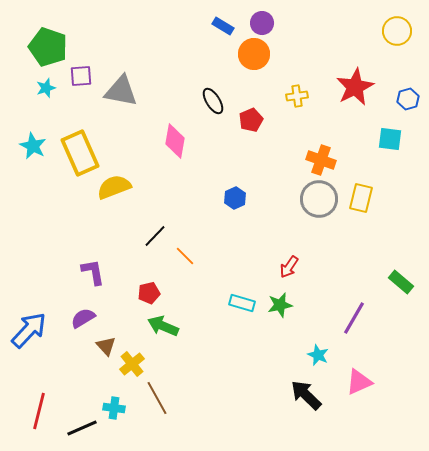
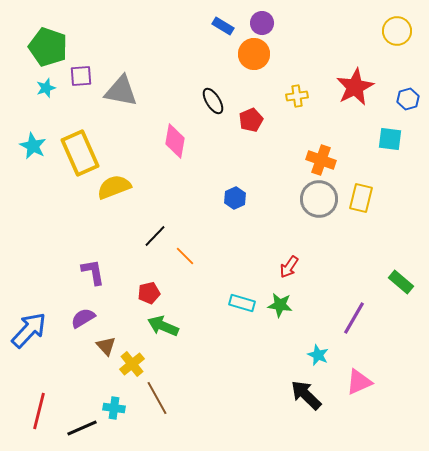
green star at (280, 305): rotated 20 degrees clockwise
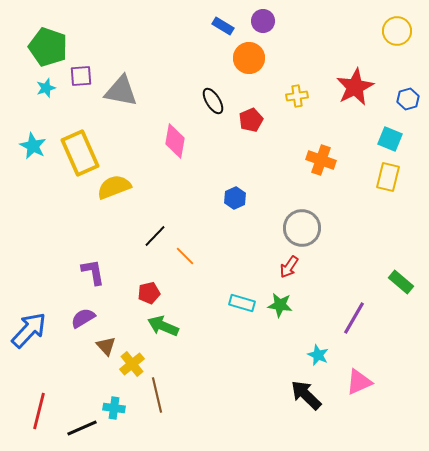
purple circle at (262, 23): moved 1 px right, 2 px up
orange circle at (254, 54): moved 5 px left, 4 px down
cyan square at (390, 139): rotated 15 degrees clockwise
yellow rectangle at (361, 198): moved 27 px right, 21 px up
gray circle at (319, 199): moved 17 px left, 29 px down
brown line at (157, 398): moved 3 px up; rotated 16 degrees clockwise
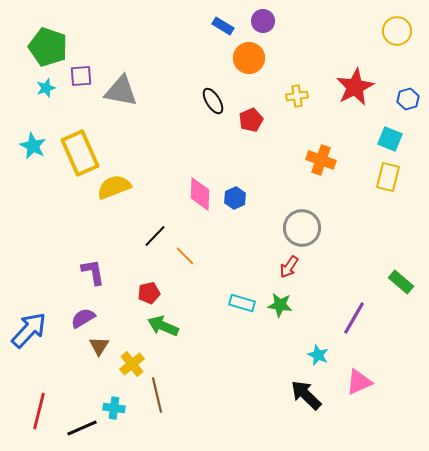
pink diamond at (175, 141): moved 25 px right, 53 px down; rotated 8 degrees counterclockwise
brown triangle at (106, 346): moved 7 px left; rotated 15 degrees clockwise
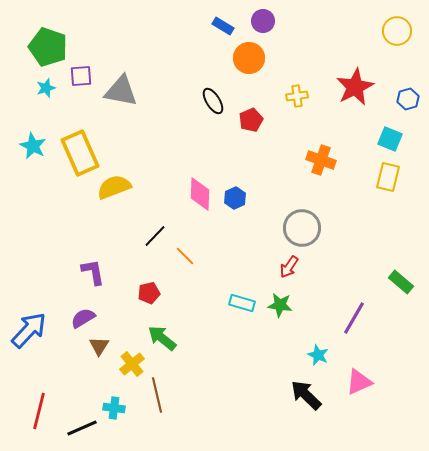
green arrow at (163, 326): moved 1 px left, 12 px down; rotated 16 degrees clockwise
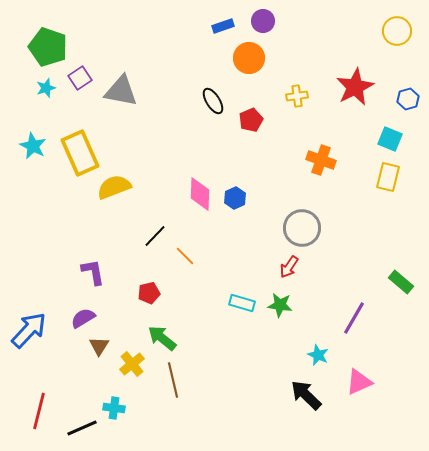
blue rectangle at (223, 26): rotated 50 degrees counterclockwise
purple square at (81, 76): moved 1 px left, 2 px down; rotated 30 degrees counterclockwise
brown line at (157, 395): moved 16 px right, 15 px up
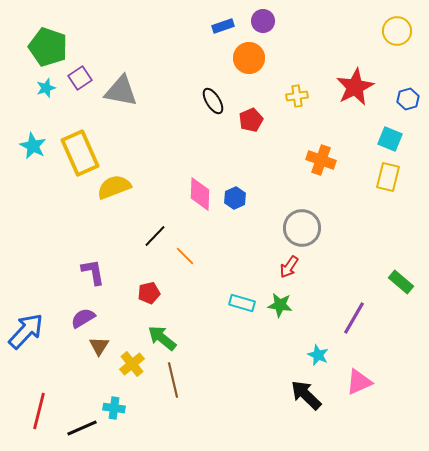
blue arrow at (29, 330): moved 3 px left, 1 px down
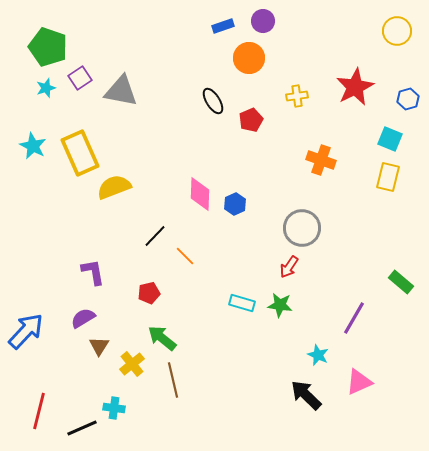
blue hexagon at (235, 198): moved 6 px down
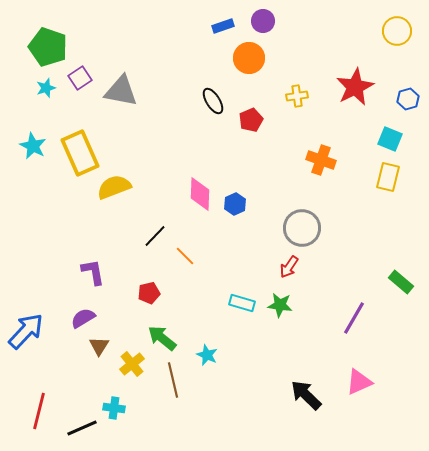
cyan star at (318, 355): moved 111 px left
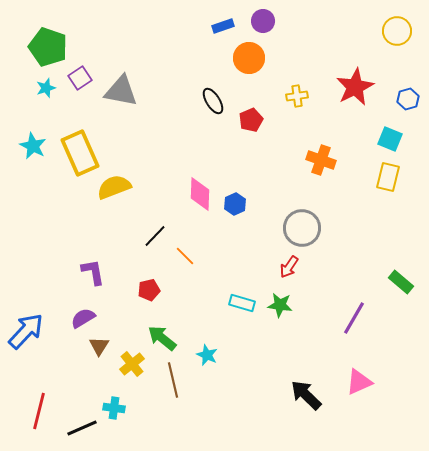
red pentagon at (149, 293): moved 3 px up
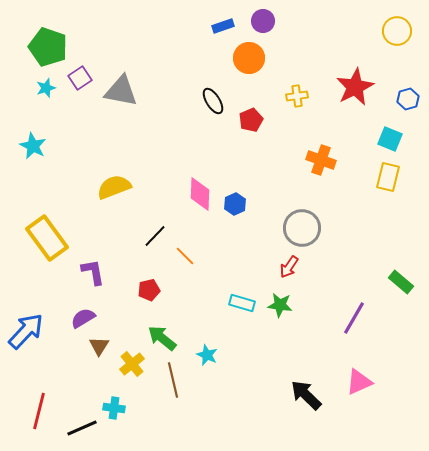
yellow rectangle at (80, 153): moved 33 px left, 85 px down; rotated 12 degrees counterclockwise
